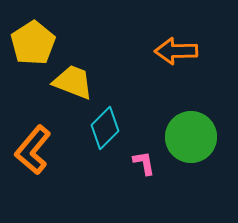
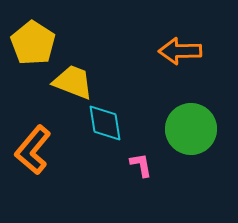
yellow pentagon: rotated 6 degrees counterclockwise
orange arrow: moved 4 px right
cyan diamond: moved 5 px up; rotated 54 degrees counterclockwise
green circle: moved 8 px up
pink L-shape: moved 3 px left, 2 px down
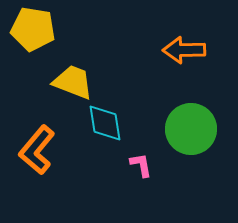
yellow pentagon: moved 14 px up; rotated 24 degrees counterclockwise
orange arrow: moved 4 px right, 1 px up
orange L-shape: moved 4 px right
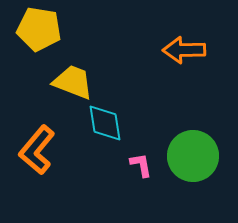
yellow pentagon: moved 6 px right
green circle: moved 2 px right, 27 px down
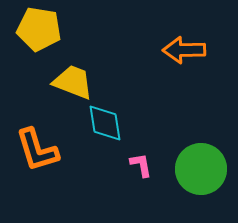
orange L-shape: rotated 57 degrees counterclockwise
green circle: moved 8 px right, 13 px down
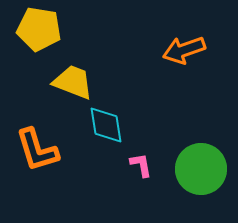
orange arrow: rotated 18 degrees counterclockwise
cyan diamond: moved 1 px right, 2 px down
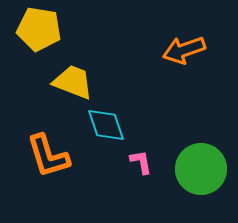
cyan diamond: rotated 9 degrees counterclockwise
orange L-shape: moved 11 px right, 6 px down
pink L-shape: moved 3 px up
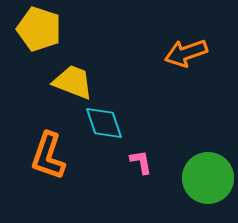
yellow pentagon: rotated 9 degrees clockwise
orange arrow: moved 2 px right, 3 px down
cyan diamond: moved 2 px left, 2 px up
orange L-shape: rotated 36 degrees clockwise
green circle: moved 7 px right, 9 px down
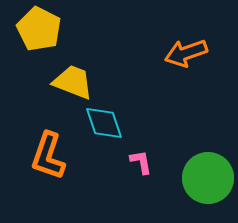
yellow pentagon: rotated 9 degrees clockwise
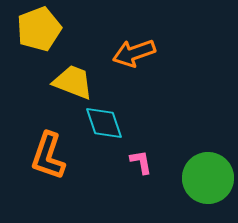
yellow pentagon: rotated 24 degrees clockwise
orange arrow: moved 52 px left
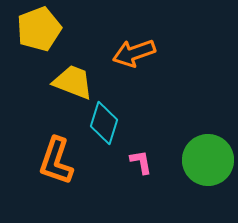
cyan diamond: rotated 36 degrees clockwise
orange L-shape: moved 8 px right, 5 px down
green circle: moved 18 px up
